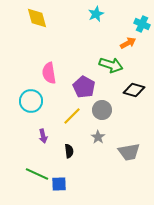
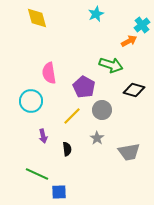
cyan cross: moved 1 px down; rotated 28 degrees clockwise
orange arrow: moved 1 px right, 2 px up
gray star: moved 1 px left, 1 px down
black semicircle: moved 2 px left, 2 px up
blue square: moved 8 px down
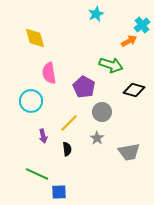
yellow diamond: moved 2 px left, 20 px down
gray circle: moved 2 px down
yellow line: moved 3 px left, 7 px down
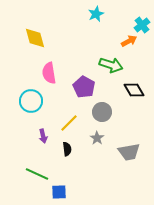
black diamond: rotated 45 degrees clockwise
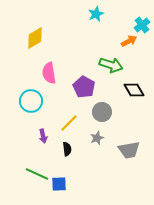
yellow diamond: rotated 75 degrees clockwise
gray star: rotated 16 degrees clockwise
gray trapezoid: moved 2 px up
blue square: moved 8 px up
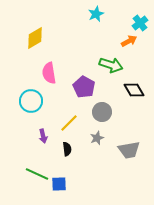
cyan cross: moved 2 px left, 2 px up
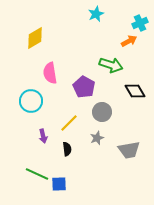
cyan cross: rotated 14 degrees clockwise
pink semicircle: moved 1 px right
black diamond: moved 1 px right, 1 px down
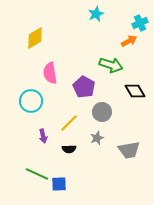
black semicircle: moved 2 px right; rotated 96 degrees clockwise
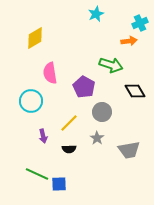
orange arrow: rotated 21 degrees clockwise
gray star: rotated 16 degrees counterclockwise
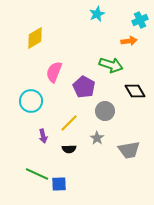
cyan star: moved 1 px right
cyan cross: moved 3 px up
pink semicircle: moved 4 px right, 1 px up; rotated 30 degrees clockwise
gray circle: moved 3 px right, 1 px up
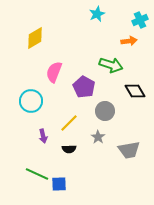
gray star: moved 1 px right, 1 px up
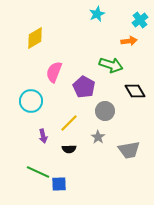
cyan cross: rotated 14 degrees counterclockwise
green line: moved 1 px right, 2 px up
